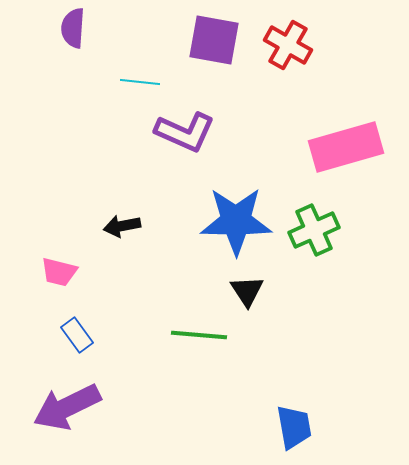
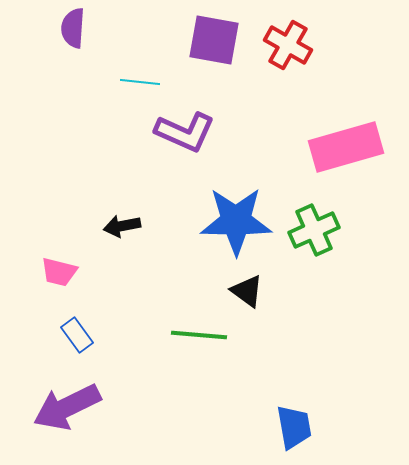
black triangle: rotated 21 degrees counterclockwise
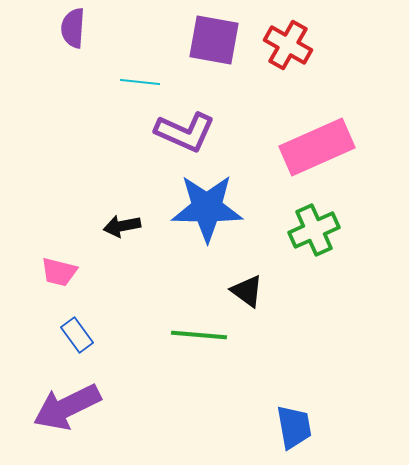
pink rectangle: moved 29 px left; rotated 8 degrees counterclockwise
blue star: moved 29 px left, 13 px up
